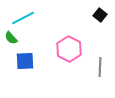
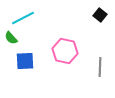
pink hexagon: moved 4 px left, 2 px down; rotated 15 degrees counterclockwise
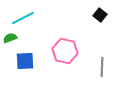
green semicircle: moved 1 px left; rotated 112 degrees clockwise
gray line: moved 2 px right
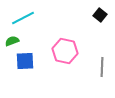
green semicircle: moved 2 px right, 3 px down
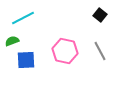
blue square: moved 1 px right, 1 px up
gray line: moved 2 px left, 16 px up; rotated 30 degrees counterclockwise
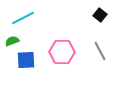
pink hexagon: moved 3 px left, 1 px down; rotated 10 degrees counterclockwise
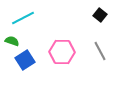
green semicircle: rotated 40 degrees clockwise
blue square: moved 1 px left; rotated 30 degrees counterclockwise
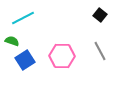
pink hexagon: moved 4 px down
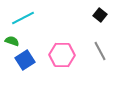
pink hexagon: moved 1 px up
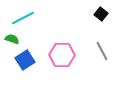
black square: moved 1 px right, 1 px up
green semicircle: moved 2 px up
gray line: moved 2 px right
